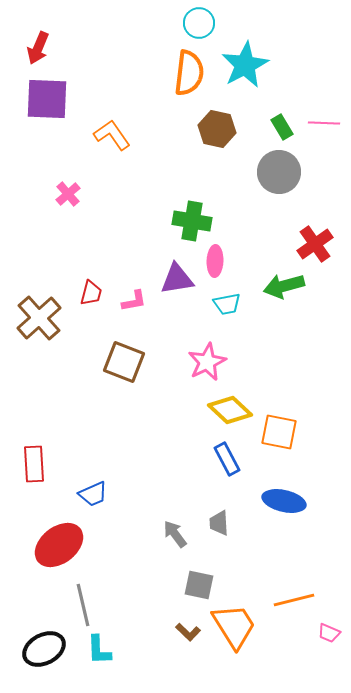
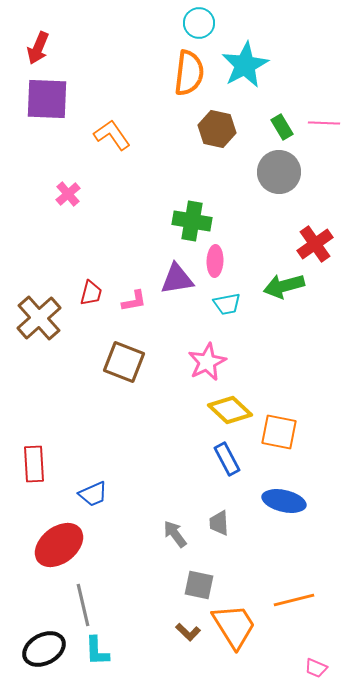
pink trapezoid: moved 13 px left, 35 px down
cyan L-shape: moved 2 px left, 1 px down
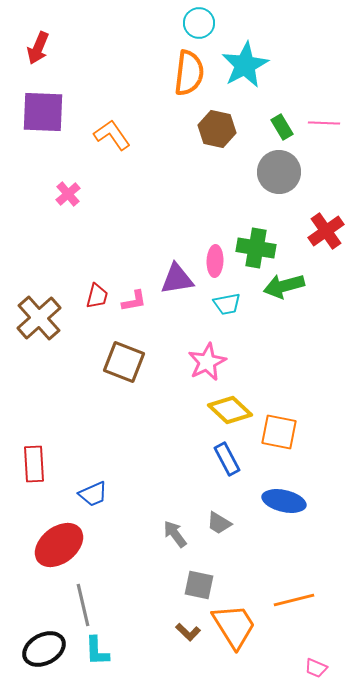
purple square: moved 4 px left, 13 px down
green cross: moved 64 px right, 27 px down
red cross: moved 11 px right, 13 px up
red trapezoid: moved 6 px right, 3 px down
gray trapezoid: rotated 56 degrees counterclockwise
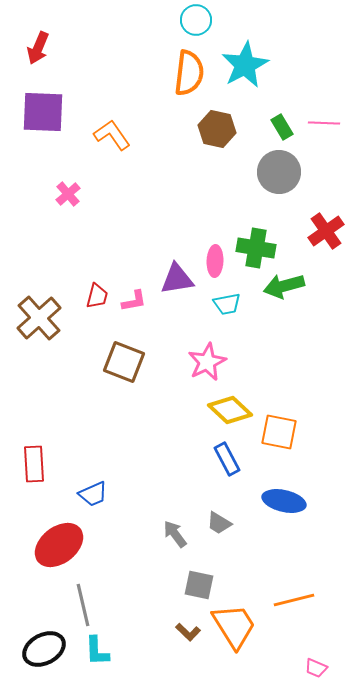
cyan circle: moved 3 px left, 3 px up
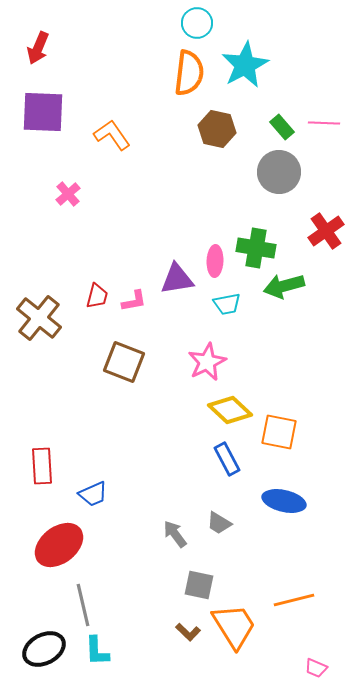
cyan circle: moved 1 px right, 3 px down
green rectangle: rotated 10 degrees counterclockwise
brown cross: rotated 9 degrees counterclockwise
red rectangle: moved 8 px right, 2 px down
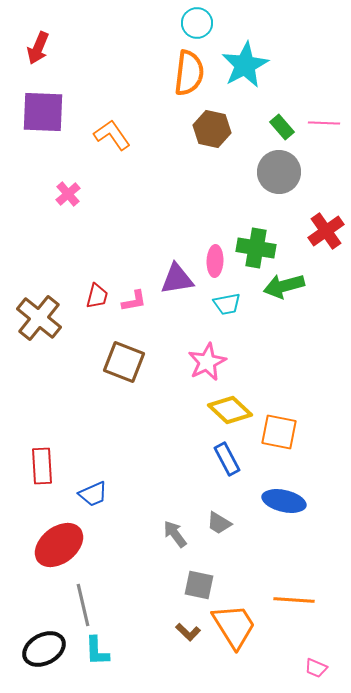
brown hexagon: moved 5 px left
orange line: rotated 18 degrees clockwise
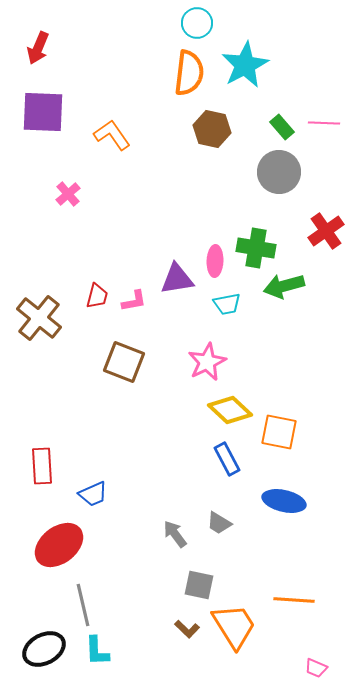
brown L-shape: moved 1 px left, 3 px up
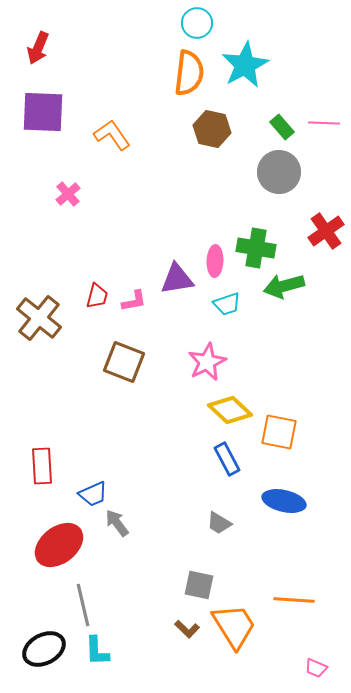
cyan trapezoid: rotated 8 degrees counterclockwise
gray arrow: moved 58 px left, 11 px up
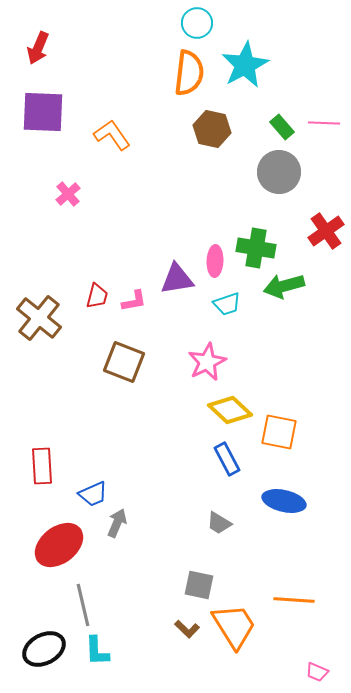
gray arrow: rotated 60 degrees clockwise
pink trapezoid: moved 1 px right, 4 px down
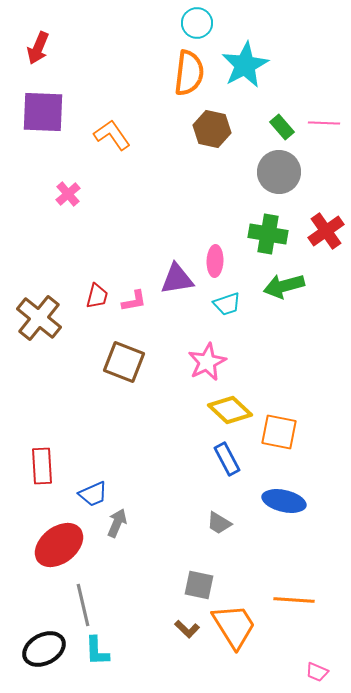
green cross: moved 12 px right, 14 px up
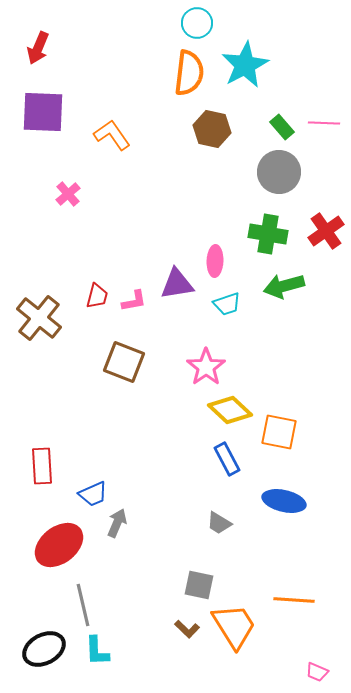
purple triangle: moved 5 px down
pink star: moved 1 px left, 5 px down; rotated 9 degrees counterclockwise
